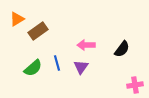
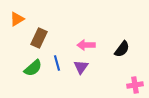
brown rectangle: moved 1 px right, 7 px down; rotated 30 degrees counterclockwise
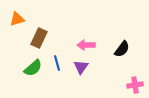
orange triangle: rotated 14 degrees clockwise
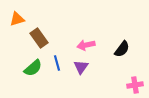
brown rectangle: rotated 60 degrees counterclockwise
pink arrow: rotated 12 degrees counterclockwise
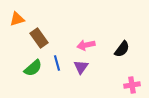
pink cross: moved 3 px left
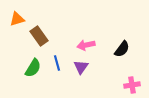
brown rectangle: moved 2 px up
green semicircle: rotated 18 degrees counterclockwise
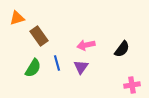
orange triangle: moved 1 px up
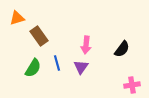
pink arrow: rotated 72 degrees counterclockwise
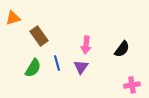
orange triangle: moved 4 px left
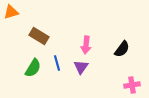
orange triangle: moved 2 px left, 6 px up
brown rectangle: rotated 24 degrees counterclockwise
